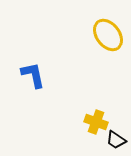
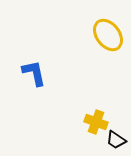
blue L-shape: moved 1 px right, 2 px up
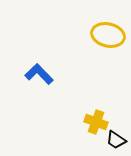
yellow ellipse: rotated 40 degrees counterclockwise
blue L-shape: moved 5 px right, 1 px down; rotated 32 degrees counterclockwise
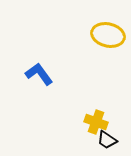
blue L-shape: rotated 8 degrees clockwise
black trapezoid: moved 9 px left
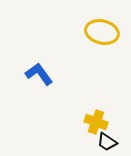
yellow ellipse: moved 6 px left, 3 px up
black trapezoid: moved 2 px down
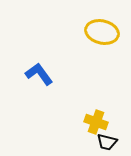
black trapezoid: rotated 20 degrees counterclockwise
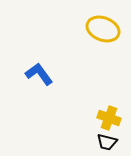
yellow ellipse: moved 1 px right, 3 px up; rotated 8 degrees clockwise
yellow cross: moved 13 px right, 4 px up
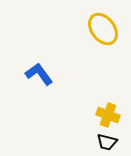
yellow ellipse: rotated 32 degrees clockwise
yellow cross: moved 1 px left, 3 px up
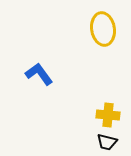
yellow ellipse: rotated 28 degrees clockwise
yellow cross: rotated 15 degrees counterclockwise
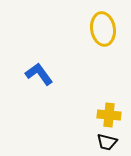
yellow cross: moved 1 px right
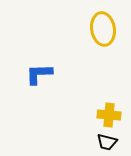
blue L-shape: rotated 56 degrees counterclockwise
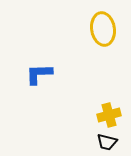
yellow cross: rotated 20 degrees counterclockwise
